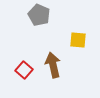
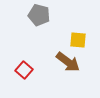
gray pentagon: rotated 10 degrees counterclockwise
brown arrow: moved 15 px right, 3 px up; rotated 140 degrees clockwise
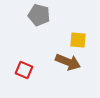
brown arrow: rotated 15 degrees counterclockwise
red square: rotated 18 degrees counterclockwise
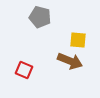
gray pentagon: moved 1 px right, 2 px down
brown arrow: moved 2 px right, 1 px up
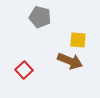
red square: rotated 24 degrees clockwise
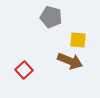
gray pentagon: moved 11 px right
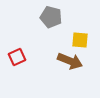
yellow square: moved 2 px right
red square: moved 7 px left, 13 px up; rotated 18 degrees clockwise
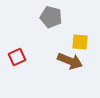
yellow square: moved 2 px down
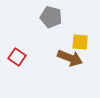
red square: rotated 30 degrees counterclockwise
brown arrow: moved 3 px up
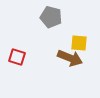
yellow square: moved 1 px left, 1 px down
red square: rotated 18 degrees counterclockwise
